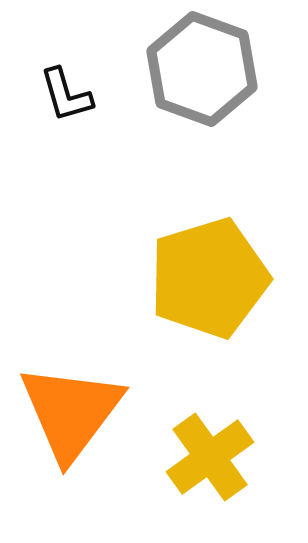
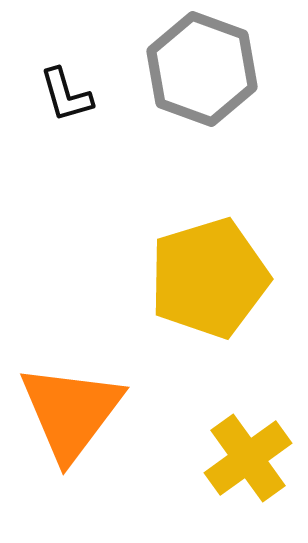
yellow cross: moved 38 px right, 1 px down
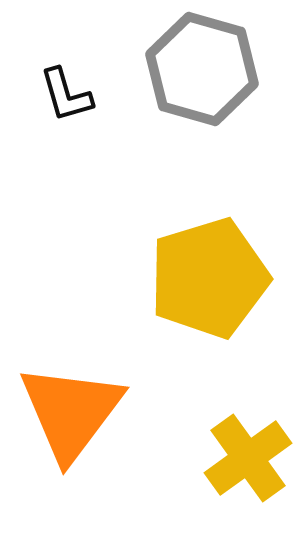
gray hexagon: rotated 4 degrees counterclockwise
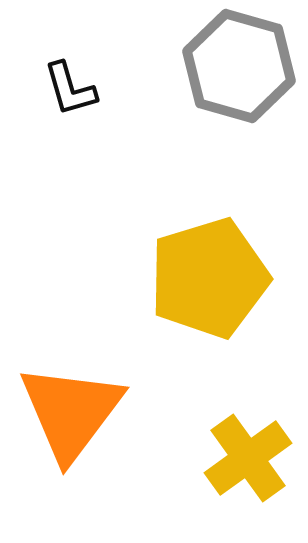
gray hexagon: moved 37 px right, 3 px up
black L-shape: moved 4 px right, 6 px up
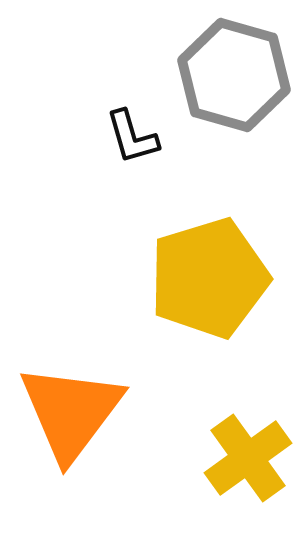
gray hexagon: moved 5 px left, 9 px down
black L-shape: moved 62 px right, 48 px down
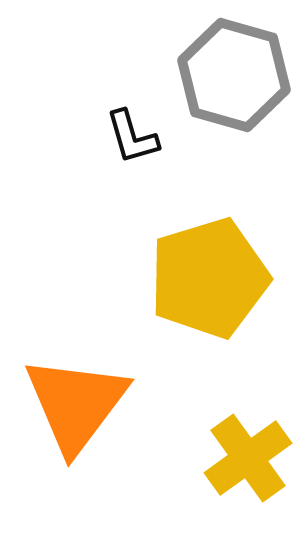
orange triangle: moved 5 px right, 8 px up
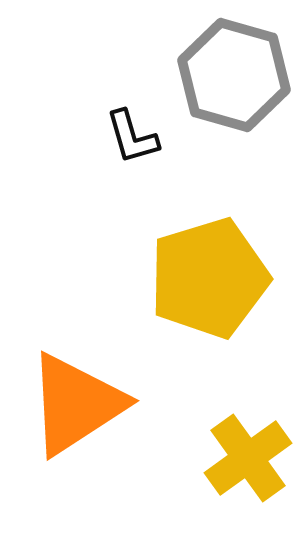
orange triangle: rotated 20 degrees clockwise
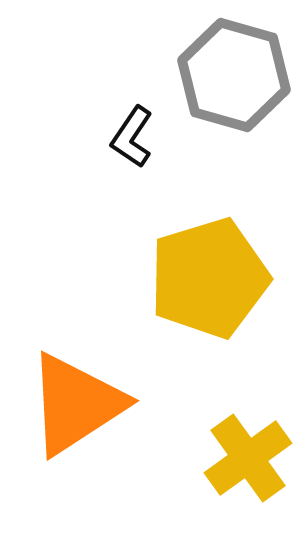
black L-shape: rotated 50 degrees clockwise
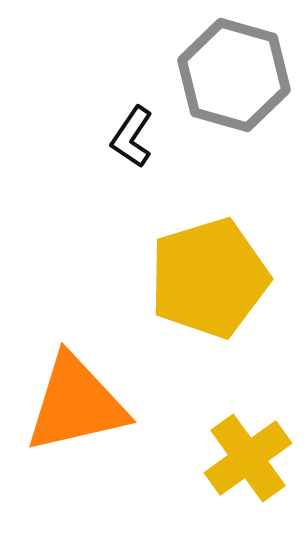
orange triangle: rotated 20 degrees clockwise
